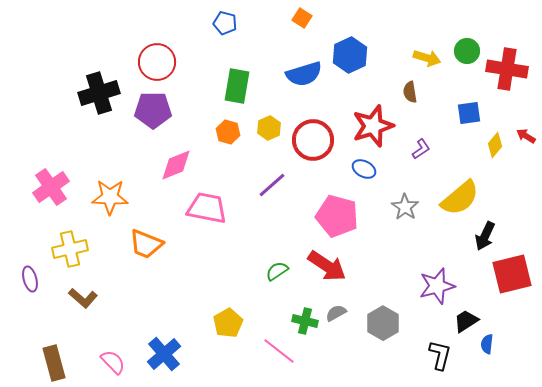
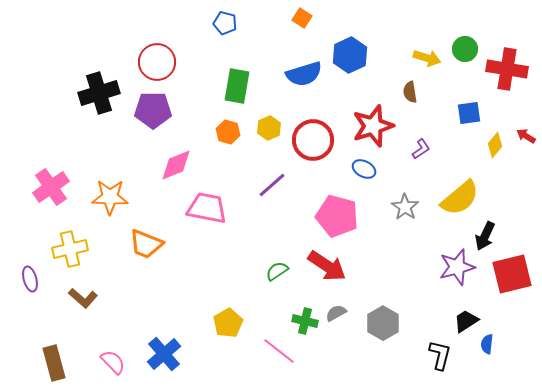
green circle at (467, 51): moved 2 px left, 2 px up
purple star at (437, 286): moved 20 px right, 19 px up
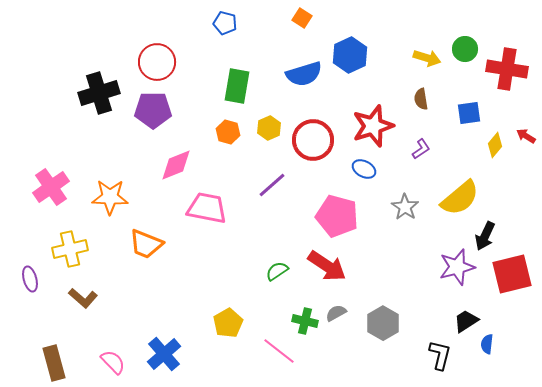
brown semicircle at (410, 92): moved 11 px right, 7 px down
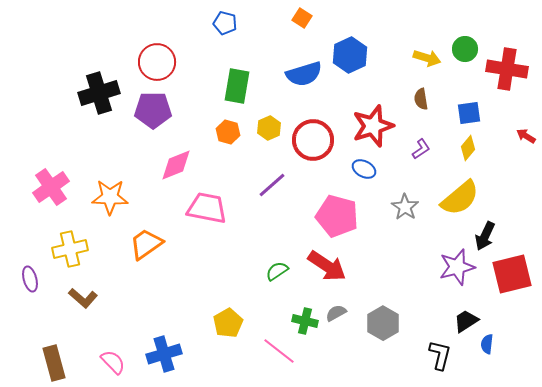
yellow diamond at (495, 145): moved 27 px left, 3 px down
orange trapezoid at (146, 244): rotated 123 degrees clockwise
blue cross at (164, 354): rotated 24 degrees clockwise
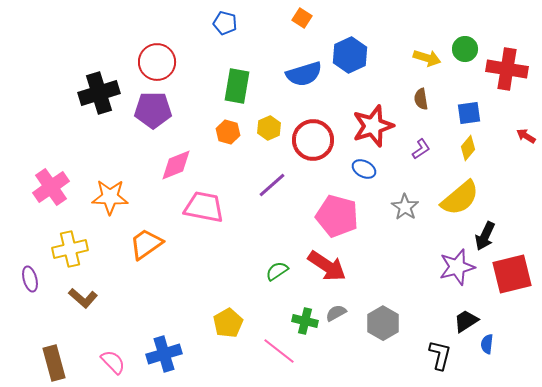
pink trapezoid at (207, 208): moved 3 px left, 1 px up
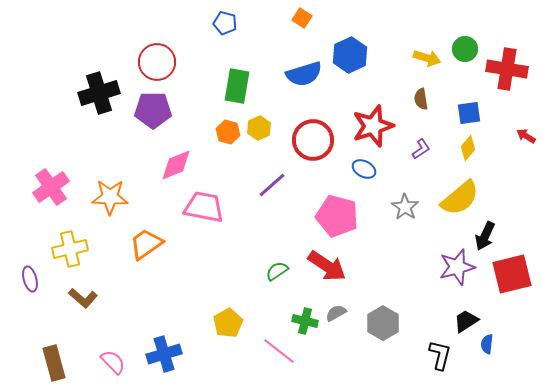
yellow hexagon at (269, 128): moved 10 px left
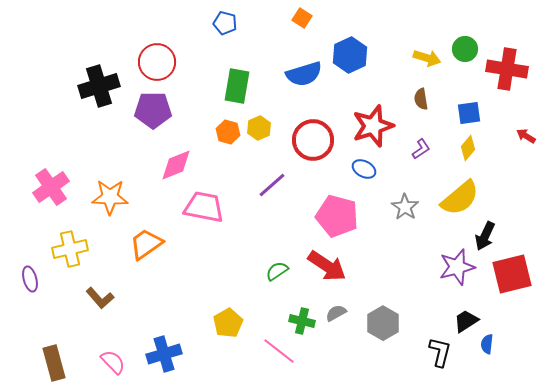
black cross at (99, 93): moved 7 px up
brown L-shape at (83, 298): moved 17 px right; rotated 8 degrees clockwise
green cross at (305, 321): moved 3 px left
black L-shape at (440, 355): moved 3 px up
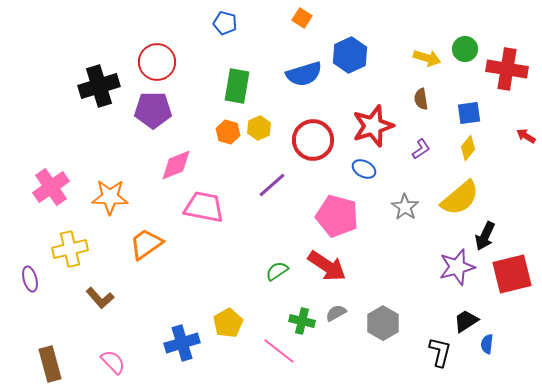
blue cross at (164, 354): moved 18 px right, 11 px up
brown rectangle at (54, 363): moved 4 px left, 1 px down
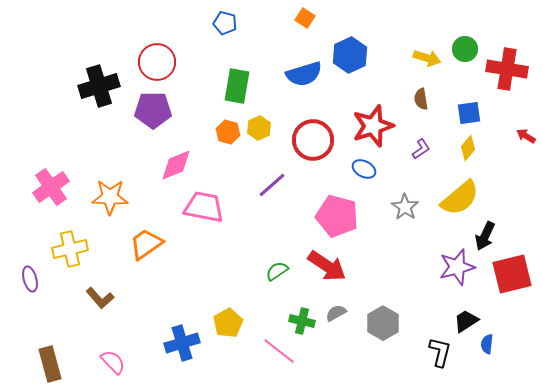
orange square at (302, 18): moved 3 px right
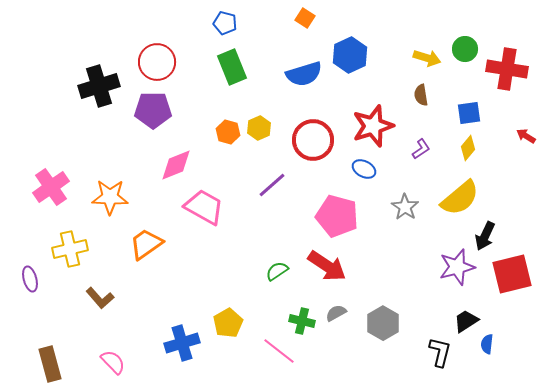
green rectangle at (237, 86): moved 5 px left, 19 px up; rotated 32 degrees counterclockwise
brown semicircle at (421, 99): moved 4 px up
pink trapezoid at (204, 207): rotated 18 degrees clockwise
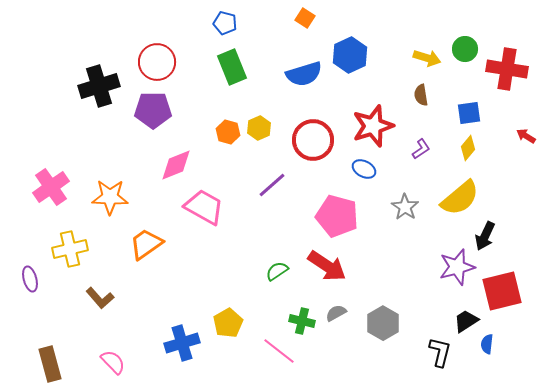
red square at (512, 274): moved 10 px left, 17 px down
